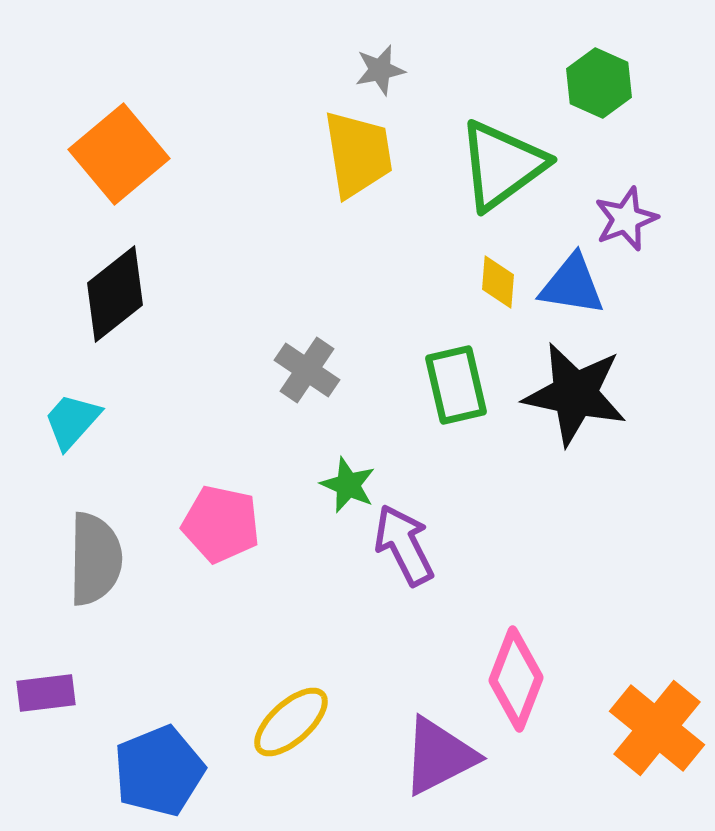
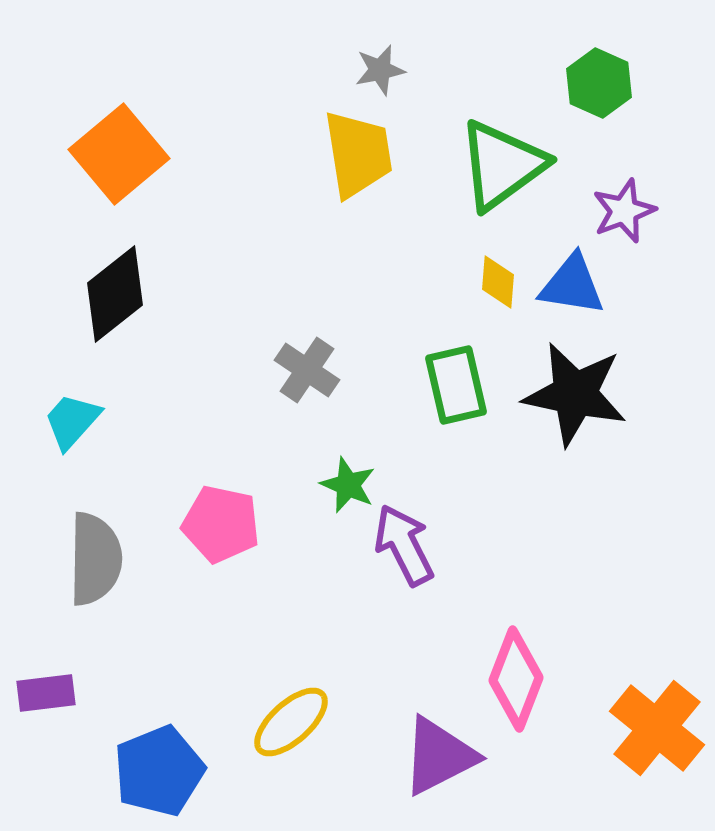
purple star: moved 2 px left, 8 px up
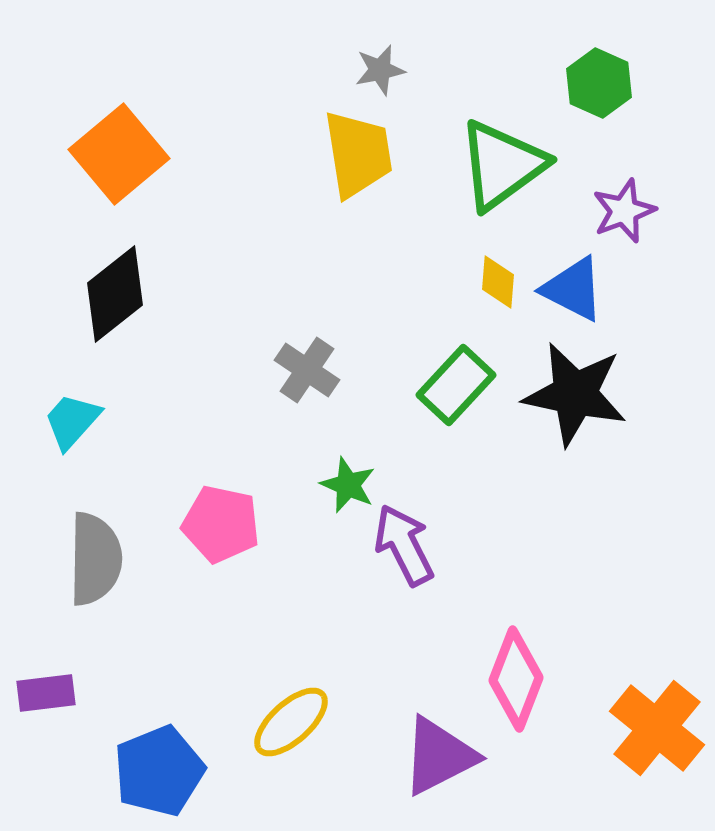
blue triangle: moved 1 px right, 4 px down; rotated 18 degrees clockwise
green rectangle: rotated 56 degrees clockwise
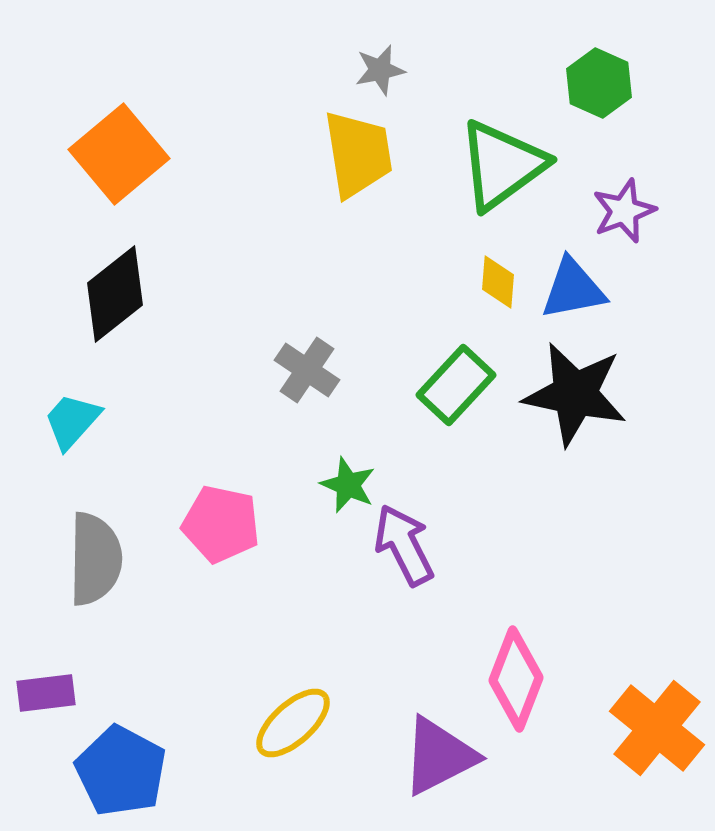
blue triangle: rotated 38 degrees counterclockwise
yellow ellipse: moved 2 px right, 1 px down
blue pentagon: moved 38 px left; rotated 22 degrees counterclockwise
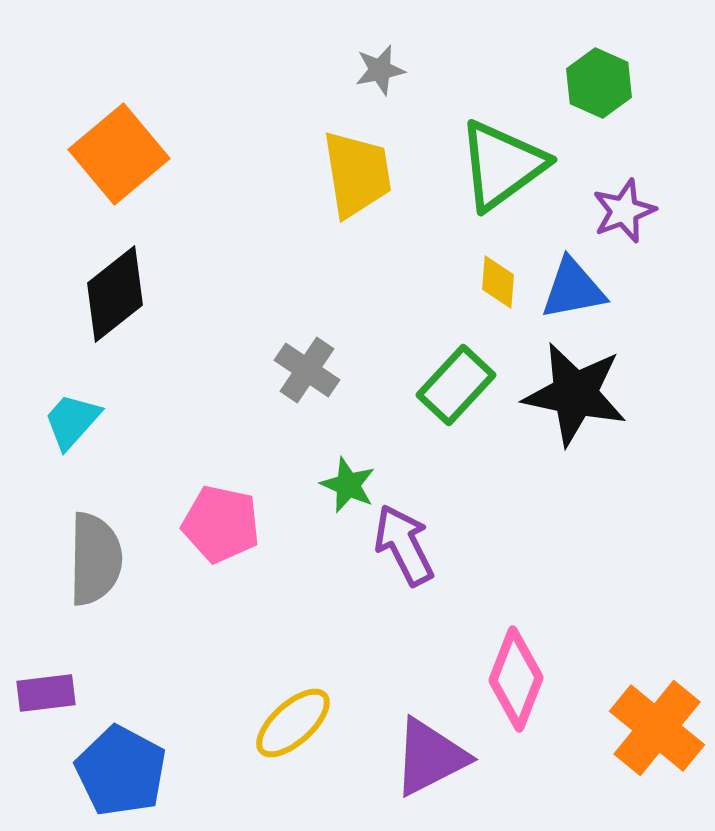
yellow trapezoid: moved 1 px left, 20 px down
purple triangle: moved 9 px left, 1 px down
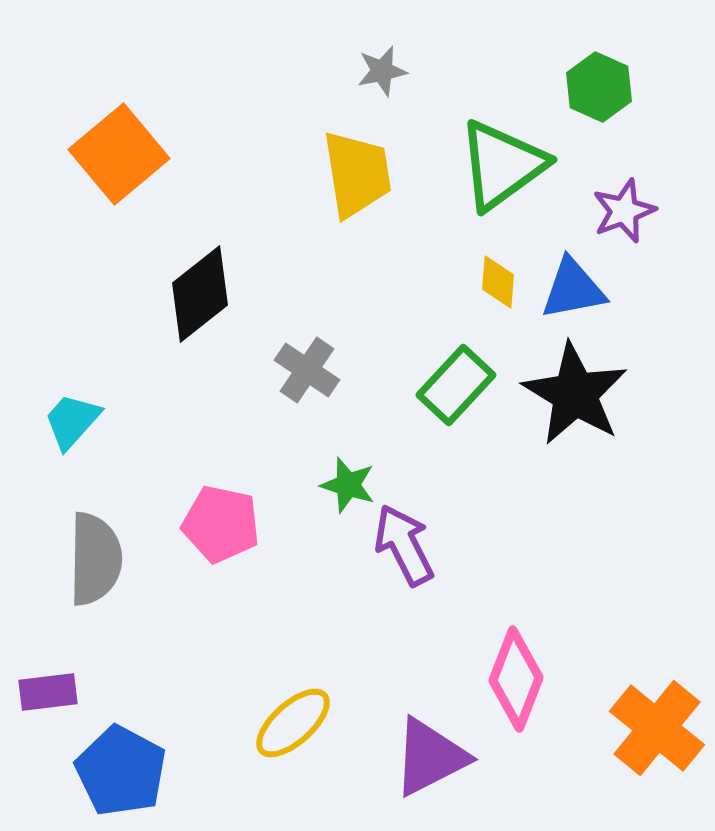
gray star: moved 2 px right, 1 px down
green hexagon: moved 4 px down
black diamond: moved 85 px right
black star: rotated 19 degrees clockwise
green star: rotated 6 degrees counterclockwise
purple rectangle: moved 2 px right, 1 px up
